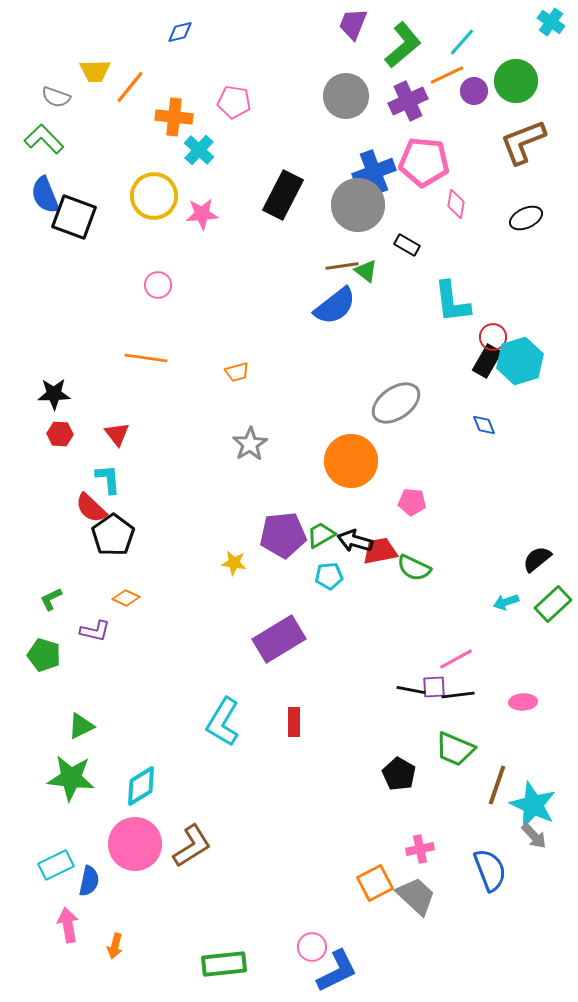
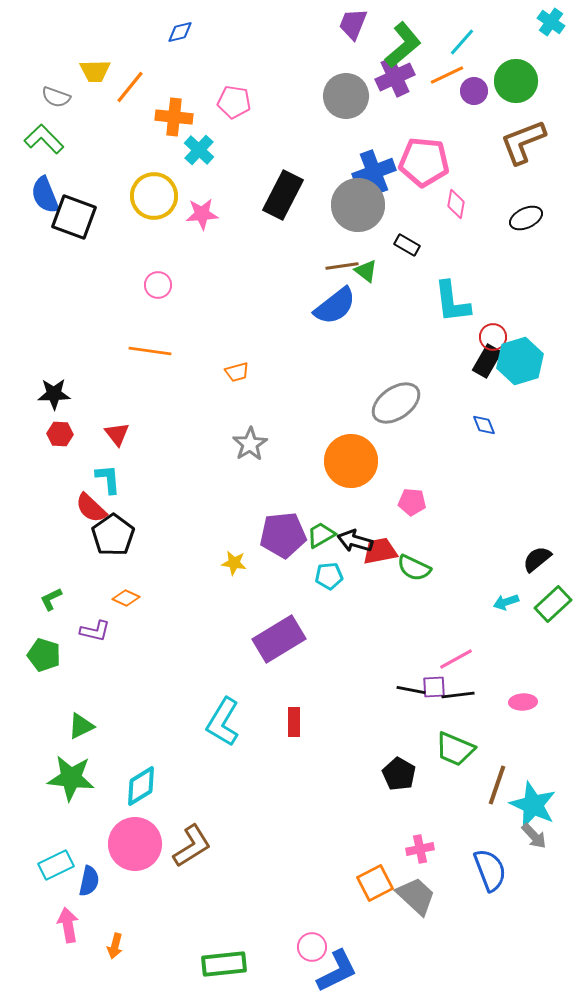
purple cross at (408, 101): moved 13 px left, 24 px up
orange line at (146, 358): moved 4 px right, 7 px up
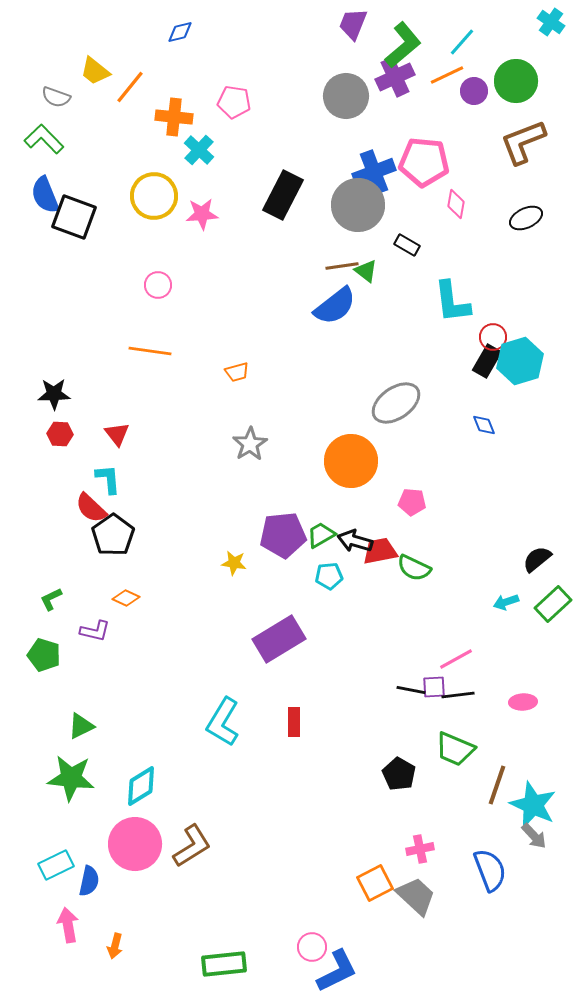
yellow trapezoid at (95, 71): rotated 40 degrees clockwise
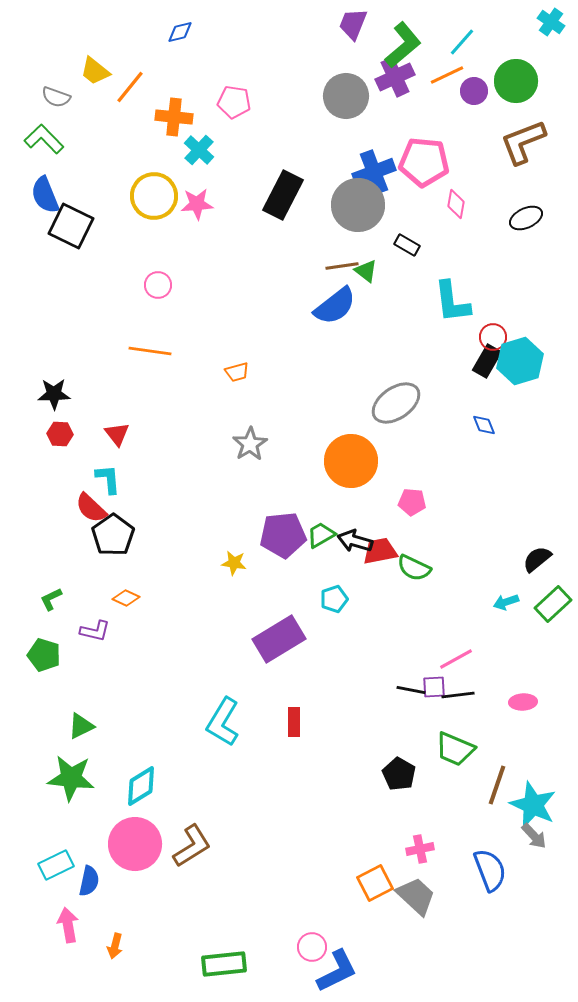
pink star at (202, 214): moved 5 px left, 10 px up
black square at (74, 217): moved 3 px left, 9 px down; rotated 6 degrees clockwise
cyan pentagon at (329, 576): moved 5 px right, 23 px down; rotated 12 degrees counterclockwise
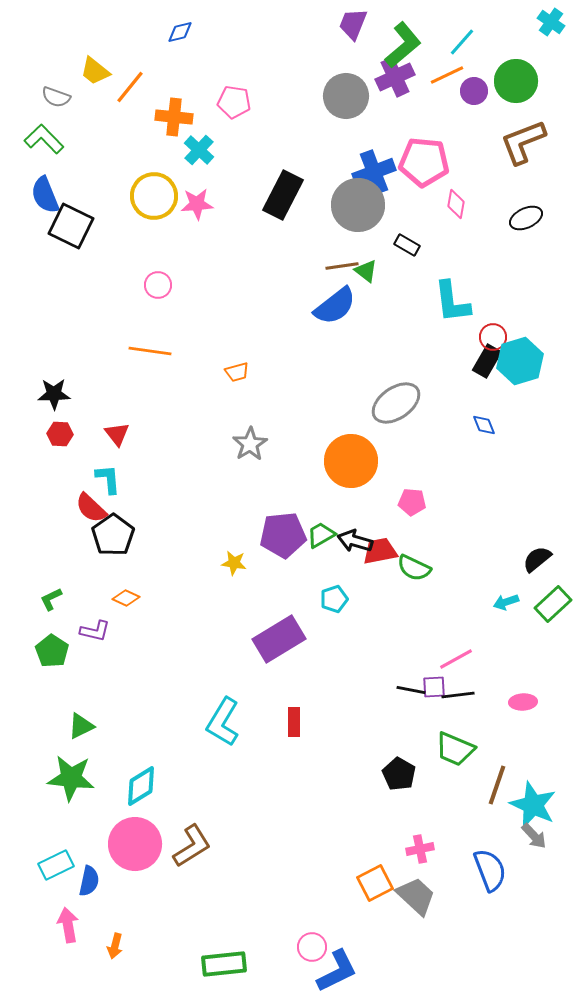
green pentagon at (44, 655): moved 8 px right, 4 px up; rotated 16 degrees clockwise
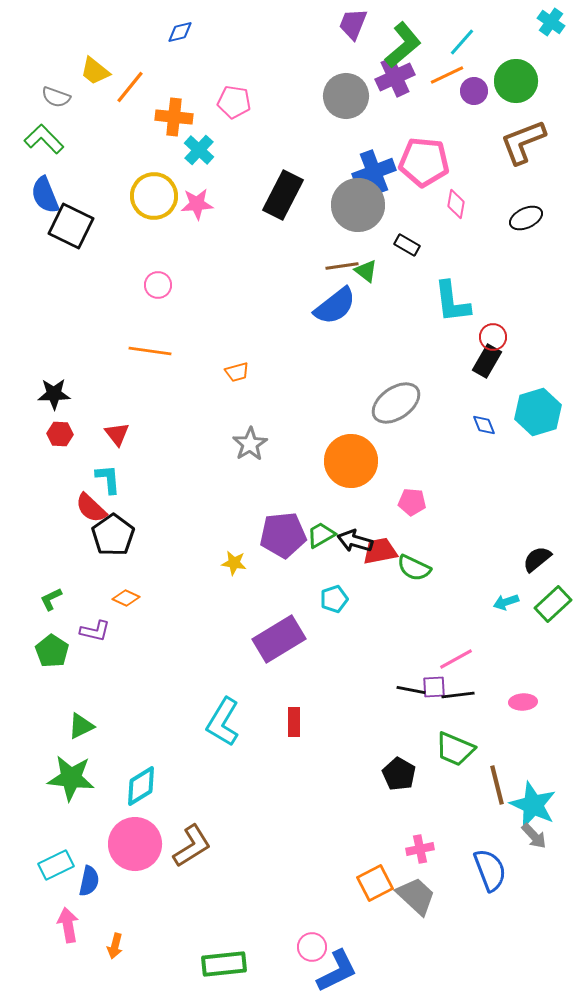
cyan hexagon at (520, 361): moved 18 px right, 51 px down
brown line at (497, 785): rotated 33 degrees counterclockwise
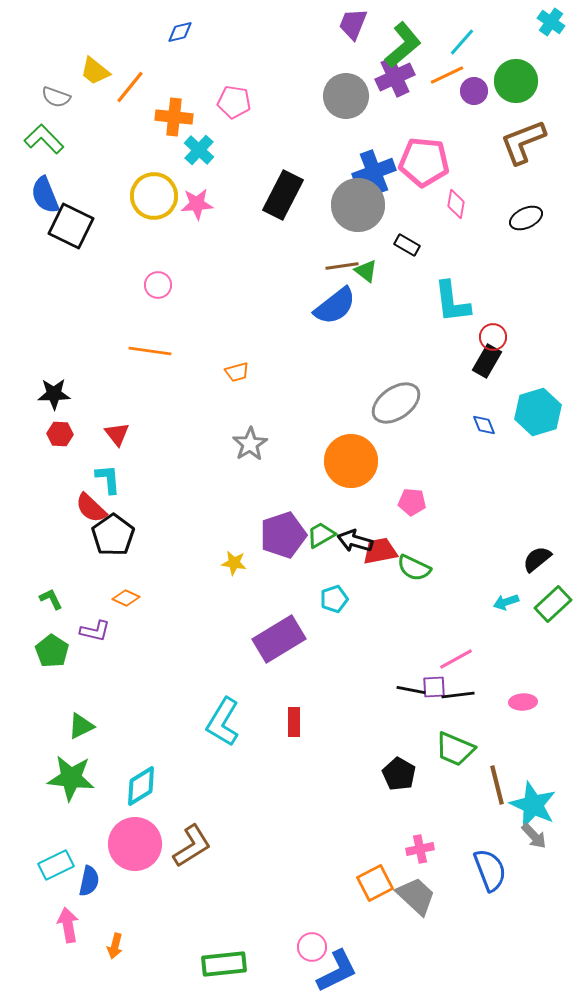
purple pentagon at (283, 535): rotated 12 degrees counterclockwise
green L-shape at (51, 599): rotated 90 degrees clockwise
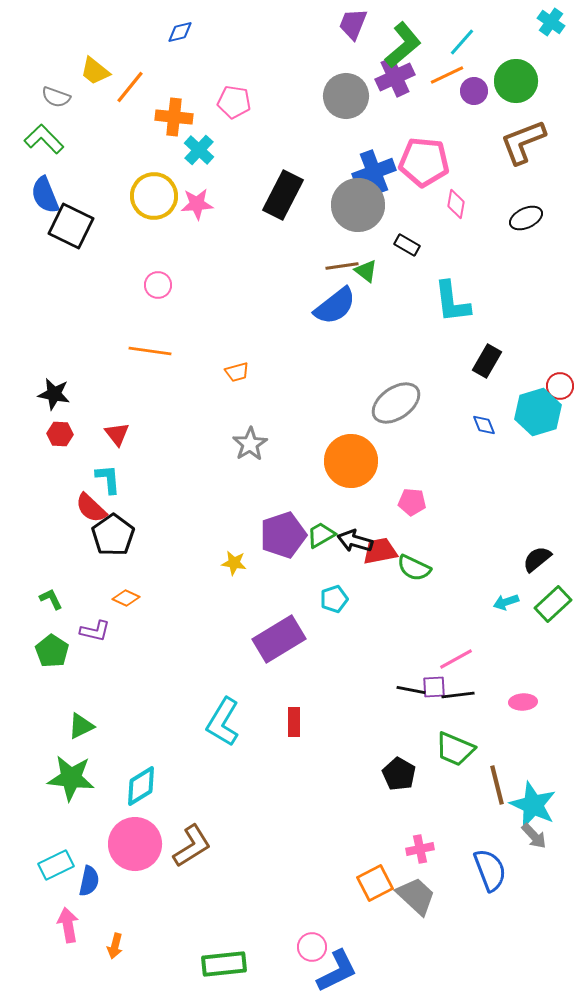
red circle at (493, 337): moved 67 px right, 49 px down
black star at (54, 394): rotated 12 degrees clockwise
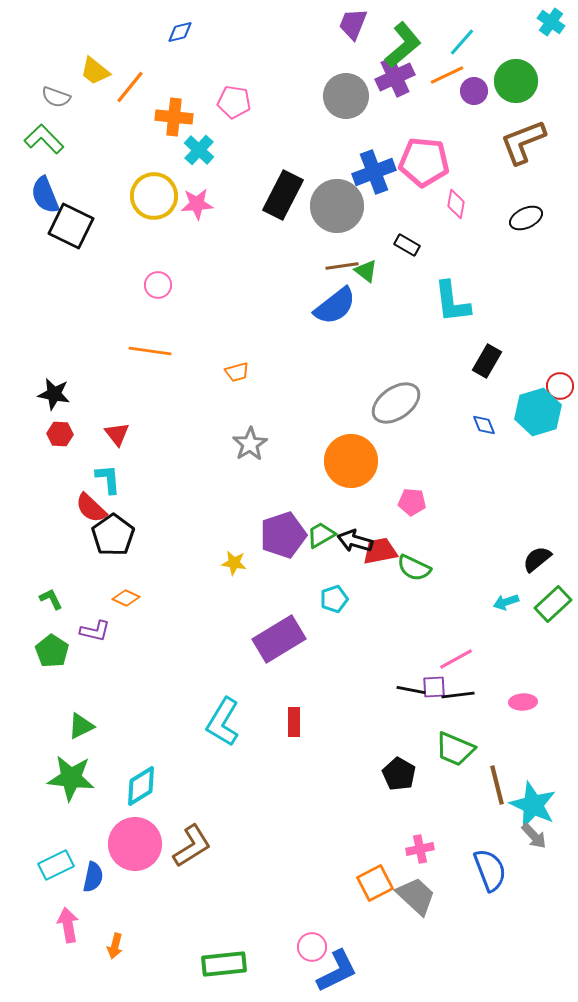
gray circle at (358, 205): moved 21 px left, 1 px down
blue semicircle at (89, 881): moved 4 px right, 4 px up
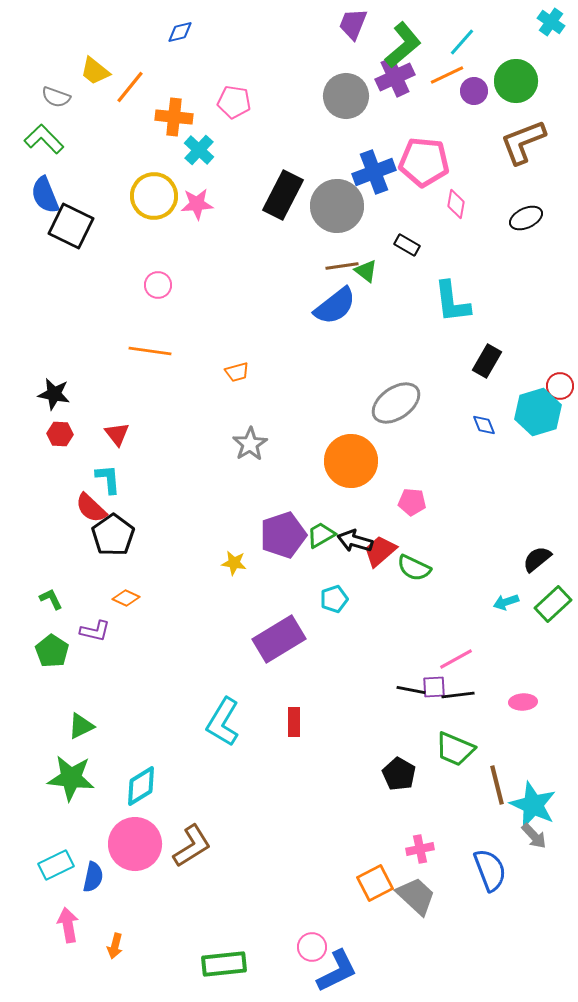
red trapezoid at (380, 551): rotated 30 degrees counterclockwise
